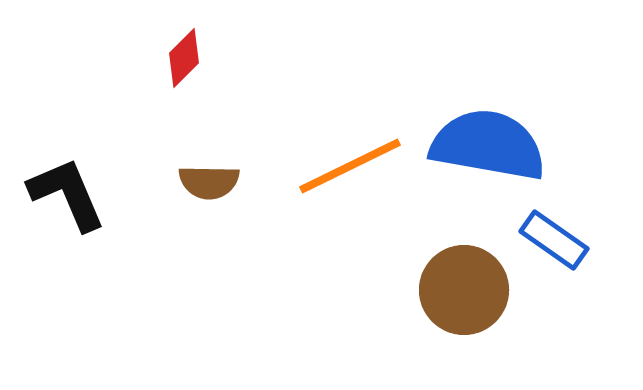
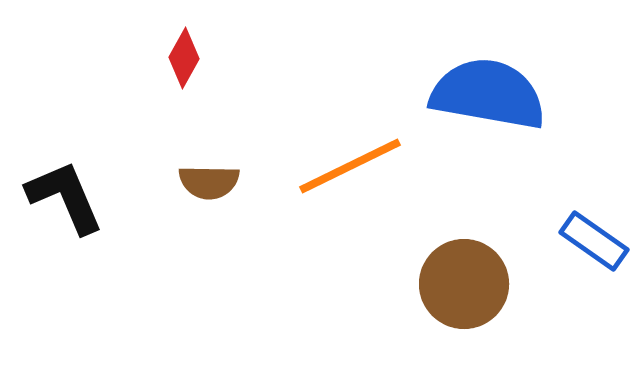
red diamond: rotated 16 degrees counterclockwise
blue semicircle: moved 51 px up
black L-shape: moved 2 px left, 3 px down
blue rectangle: moved 40 px right, 1 px down
brown circle: moved 6 px up
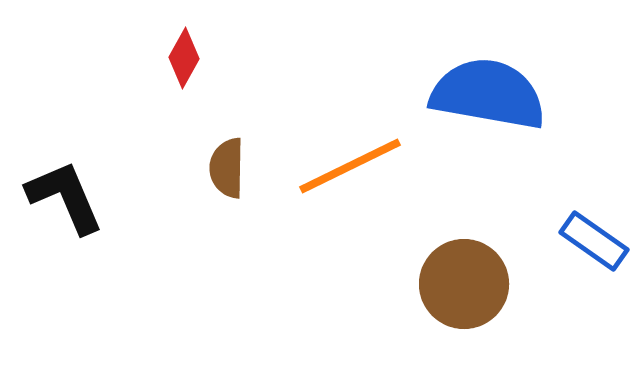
brown semicircle: moved 18 px right, 14 px up; rotated 90 degrees clockwise
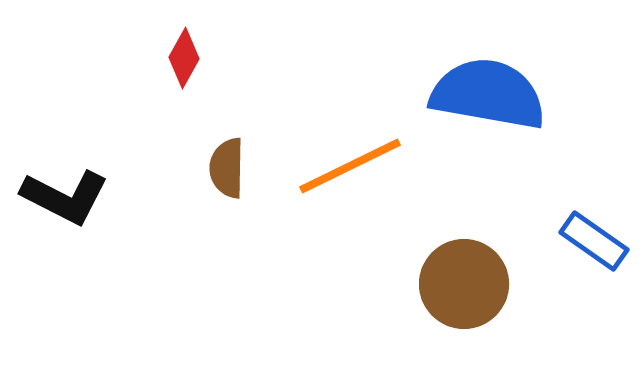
black L-shape: rotated 140 degrees clockwise
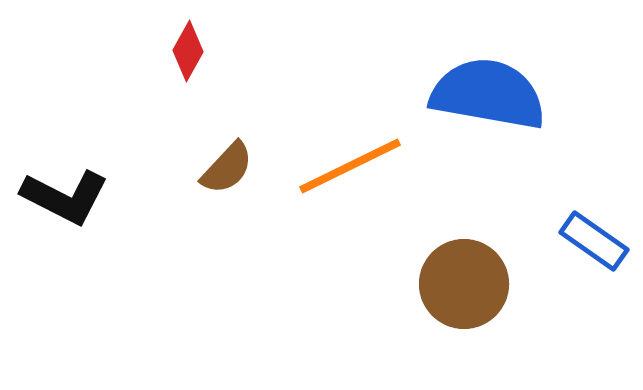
red diamond: moved 4 px right, 7 px up
brown semicircle: rotated 138 degrees counterclockwise
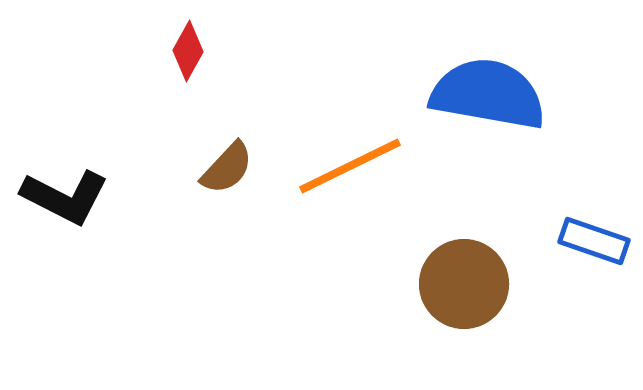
blue rectangle: rotated 16 degrees counterclockwise
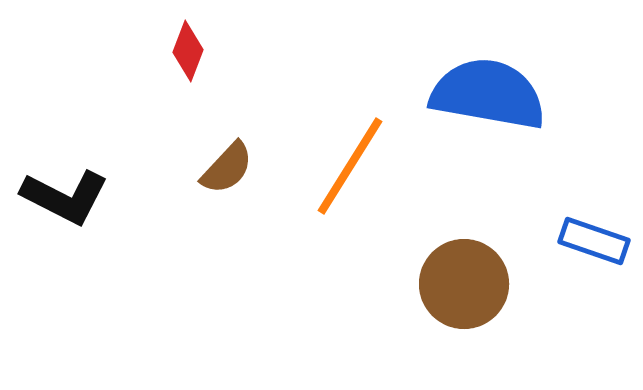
red diamond: rotated 8 degrees counterclockwise
orange line: rotated 32 degrees counterclockwise
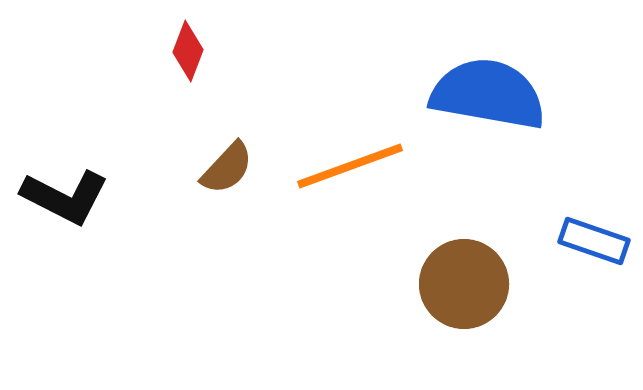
orange line: rotated 38 degrees clockwise
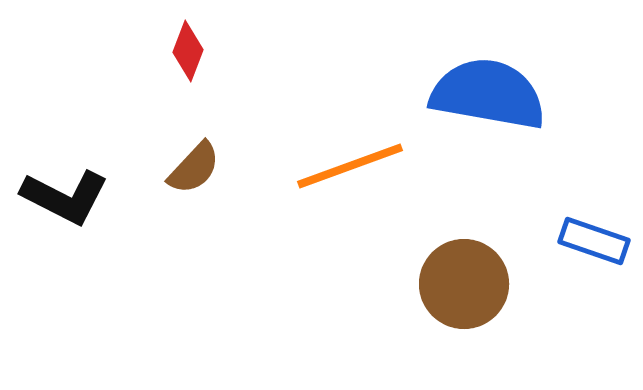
brown semicircle: moved 33 px left
